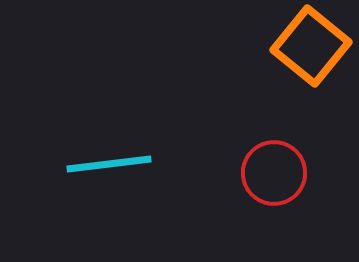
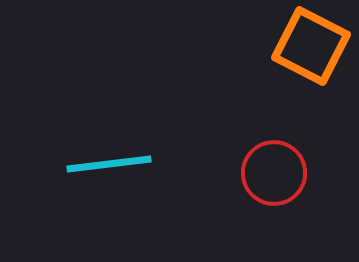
orange square: rotated 12 degrees counterclockwise
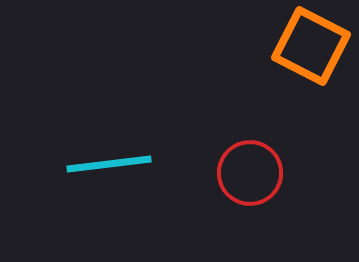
red circle: moved 24 px left
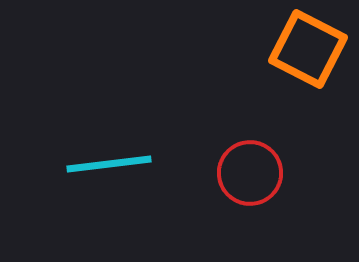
orange square: moved 3 px left, 3 px down
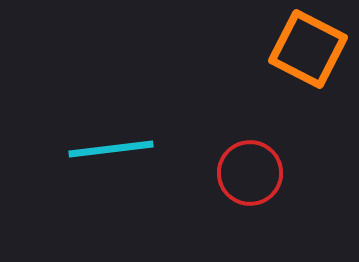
cyan line: moved 2 px right, 15 px up
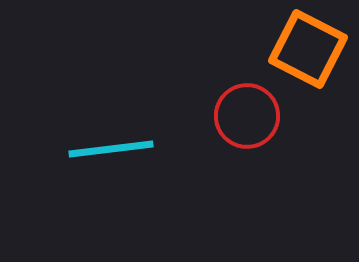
red circle: moved 3 px left, 57 px up
